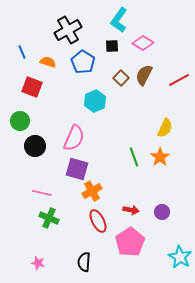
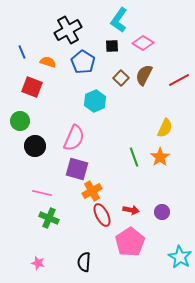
red ellipse: moved 4 px right, 6 px up
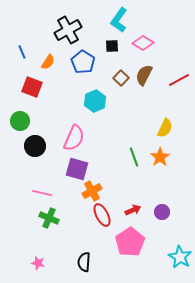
orange semicircle: rotated 105 degrees clockwise
red arrow: moved 2 px right; rotated 35 degrees counterclockwise
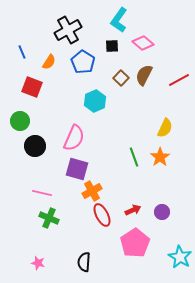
pink diamond: rotated 10 degrees clockwise
orange semicircle: moved 1 px right
pink pentagon: moved 5 px right, 1 px down
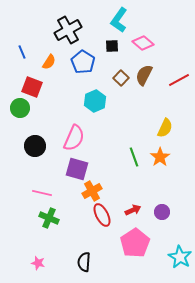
green circle: moved 13 px up
